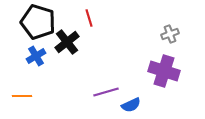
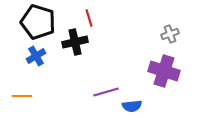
black cross: moved 8 px right; rotated 25 degrees clockwise
blue semicircle: moved 1 px right, 1 px down; rotated 18 degrees clockwise
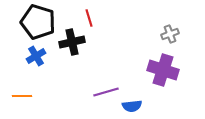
black cross: moved 3 px left
purple cross: moved 1 px left, 1 px up
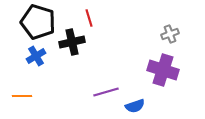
blue semicircle: moved 3 px right; rotated 12 degrees counterclockwise
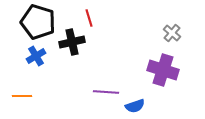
gray cross: moved 2 px right, 1 px up; rotated 30 degrees counterclockwise
purple line: rotated 20 degrees clockwise
